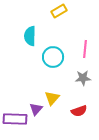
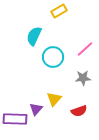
cyan semicircle: moved 4 px right; rotated 24 degrees clockwise
pink line: rotated 42 degrees clockwise
yellow triangle: moved 2 px right, 1 px down
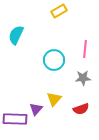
cyan semicircle: moved 18 px left, 1 px up
pink line: rotated 42 degrees counterclockwise
cyan circle: moved 1 px right, 3 px down
red semicircle: moved 2 px right, 2 px up
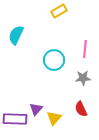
yellow triangle: moved 19 px down
red semicircle: rotated 84 degrees clockwise
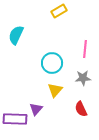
cyan circle: moved 2 px left, 3 px down
yellow triangle: moved 1 px right, 28 px up
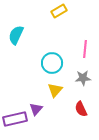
purple rectangle: rotated 15 degrees counterclockwise
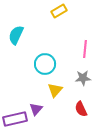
cyan circle: moved 7 px left, 1 px down
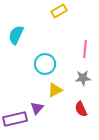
yellow triangle: rotated 21 degrees clockwise
purple triangle: moved 1 px right, 1 px up
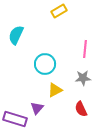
purple rectangle: rotated 30 degrees clockwise
